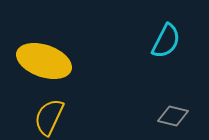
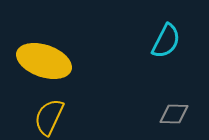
gray diamond: moved 1 px right, 2 px up; rotated 12 degrees counterclockwise
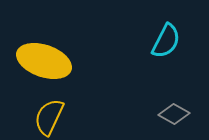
gray diamond: rotated 28 degrees clockwise
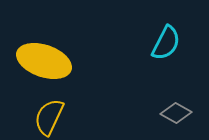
cyan semicircle: moved 2 px down
gray diamond: moved 2 px right, 1 px up
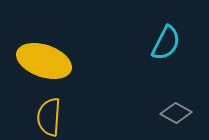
yellow semicircle: rotated 21 degrees counterclockwise
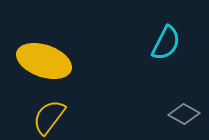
gray diamond: moved 8 px right, 1 px down
yellow semicircle: rotated 33 degrees clockwise
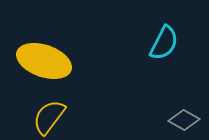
cyan semicircle: moved 2 px left
gray diamond: moved 6 px down
